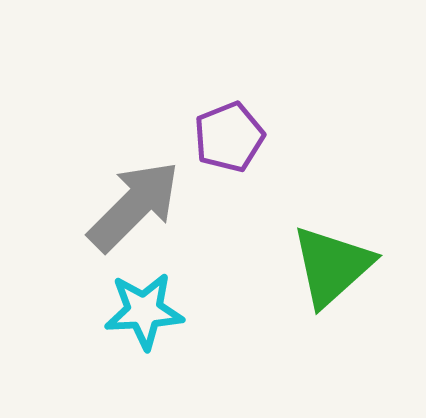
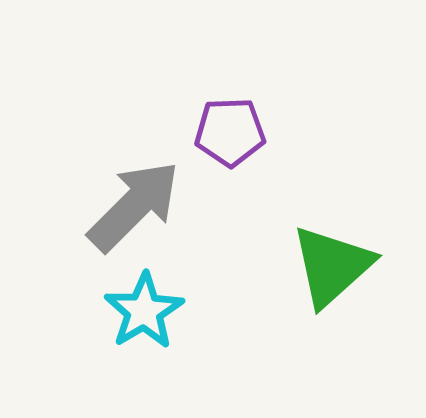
purple pentagon: moved 1 px right, 5 px up; rotated 20 degrees clockwise
cyan star: rotated 28 degrees counterclockwise
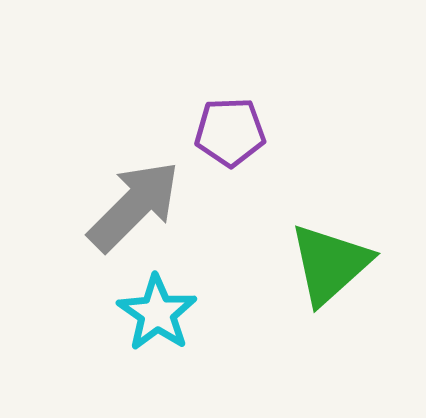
green triangle: moved 2 px left, 2 px up
cyan star: moved 13 px right, 2 px down; rotated 6 degrees counterclockwise
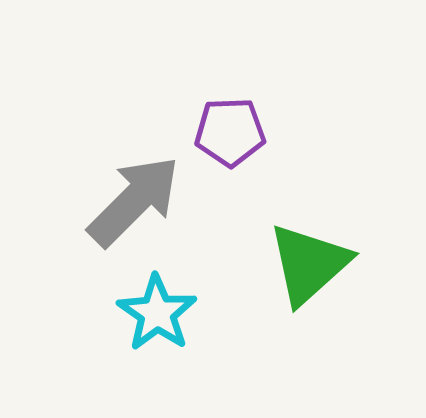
gray arrow: moved 5 px up
green triangle: moved 21 px left
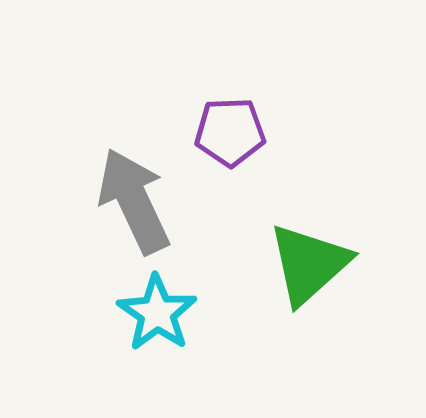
gray arrow: rotated 70 degrees counterclockwise
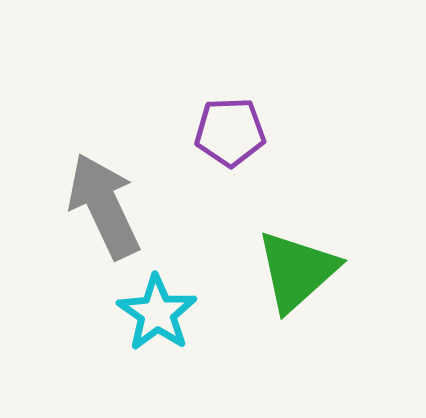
gray arrow: moved 30 px left, 5 px down
green triangle: moved 12 px left, 7 px down
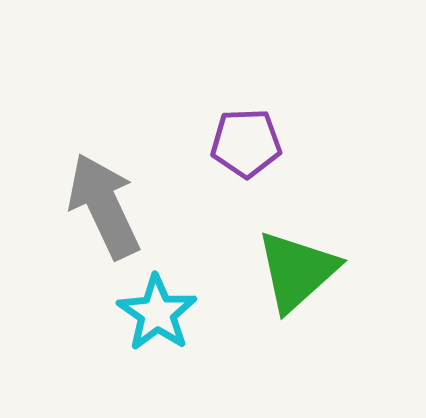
purple pentagon: moved 16 px right, 11 px down
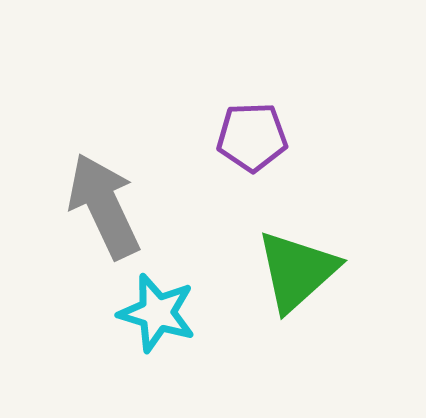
purple pentagon: moved 6 px right, 6 px up
cyan star: rotated 18 degrees counterclockwise
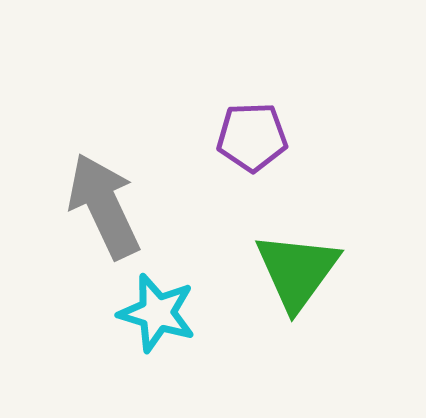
green triangle: rotated 12 degrees counterclockwise
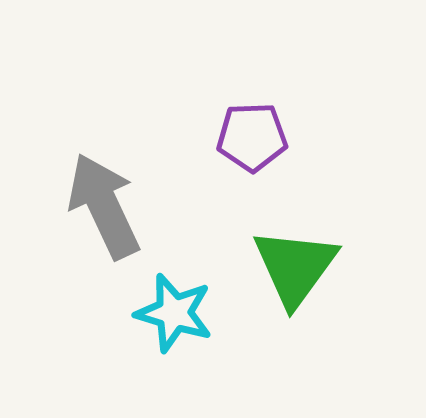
green triangle: moved 2 px left, 4 px up
cyan star: moved 17 px right
